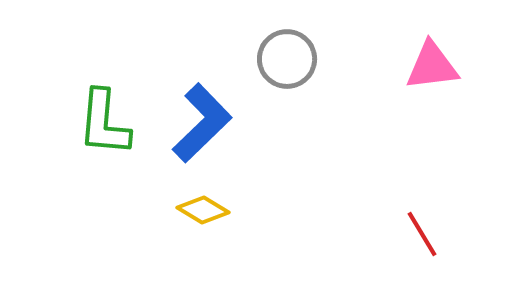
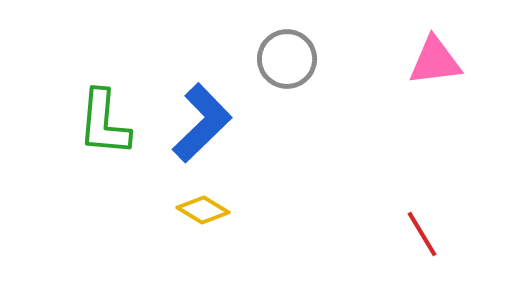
pink triangle: moved 3 px right, 5 px up
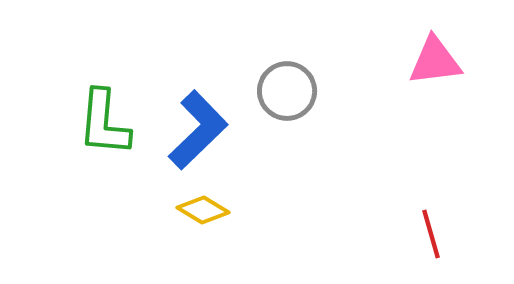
gray circle: moved 32 px down
blue L-shape: moved 4 px left, 7 px down
red line: moved 9 px right; rotated 15 degrees clockwise
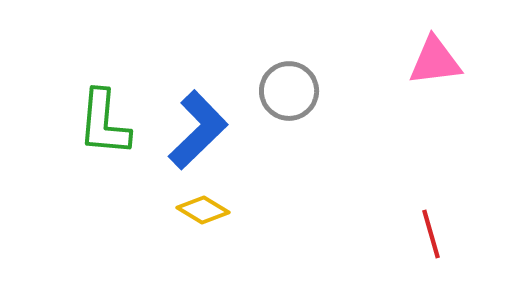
gray circle: moved 2 px right
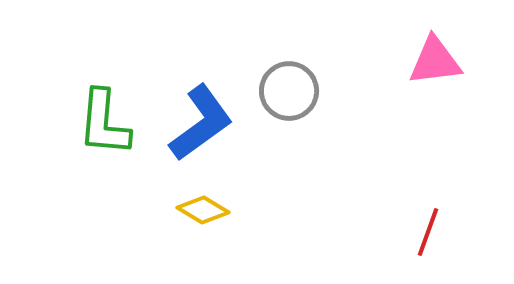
blue L-shape: moved 3 px right, 7 px up; rotated 8 degrees clockwise
red line: moved 3 px left, 2 px up; rotated 36 degrees clockwise
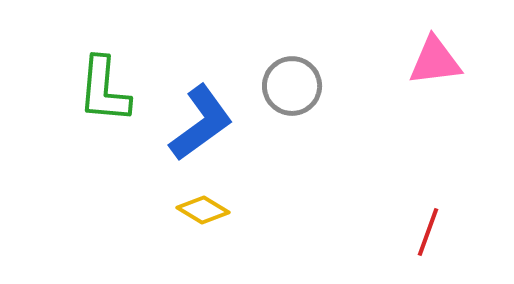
gray circle: moved 3 px right, 5 px up
green L-shape: moved 33 px up
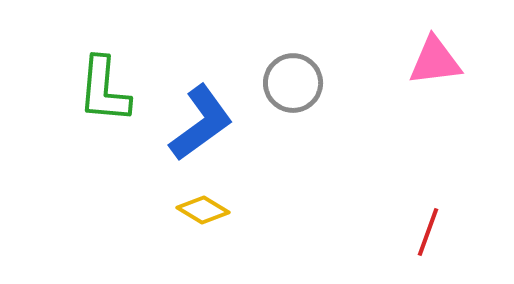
gray circle: moved 1 px right, 3 px up
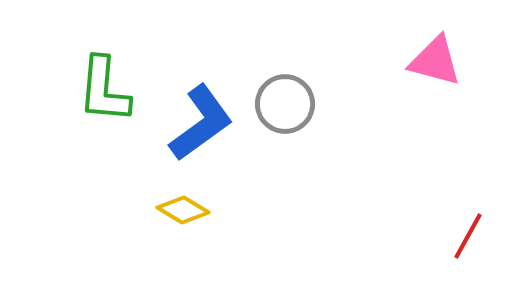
pink triangle: rotated 22 degrees clockwise
gray circle: moved 8 px left, 21 px down
yellow diamond: moved 20 px left
red line: moved 40 px right, 4 px down; rotated 9 degrees clockwise
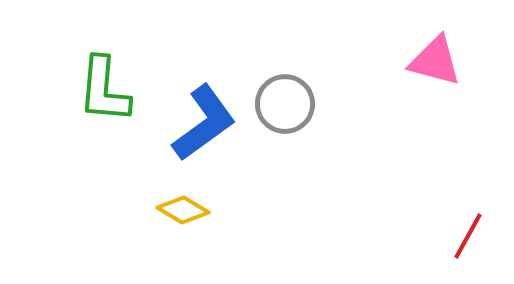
blue L-shape: moved 3 px right
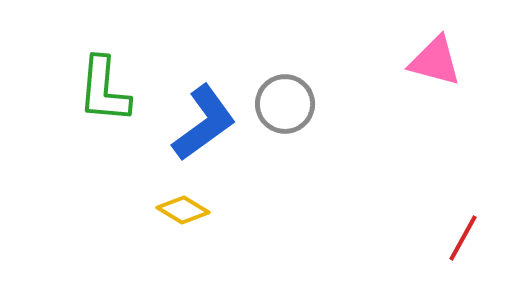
red line: moved 5 px left, 2 px down
